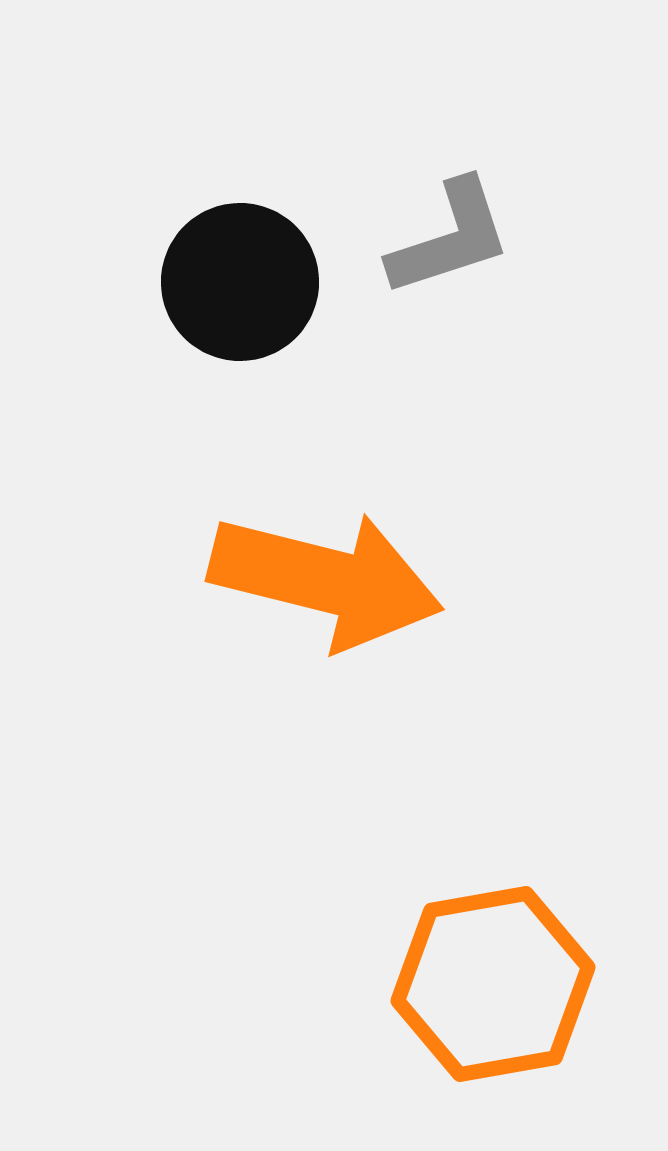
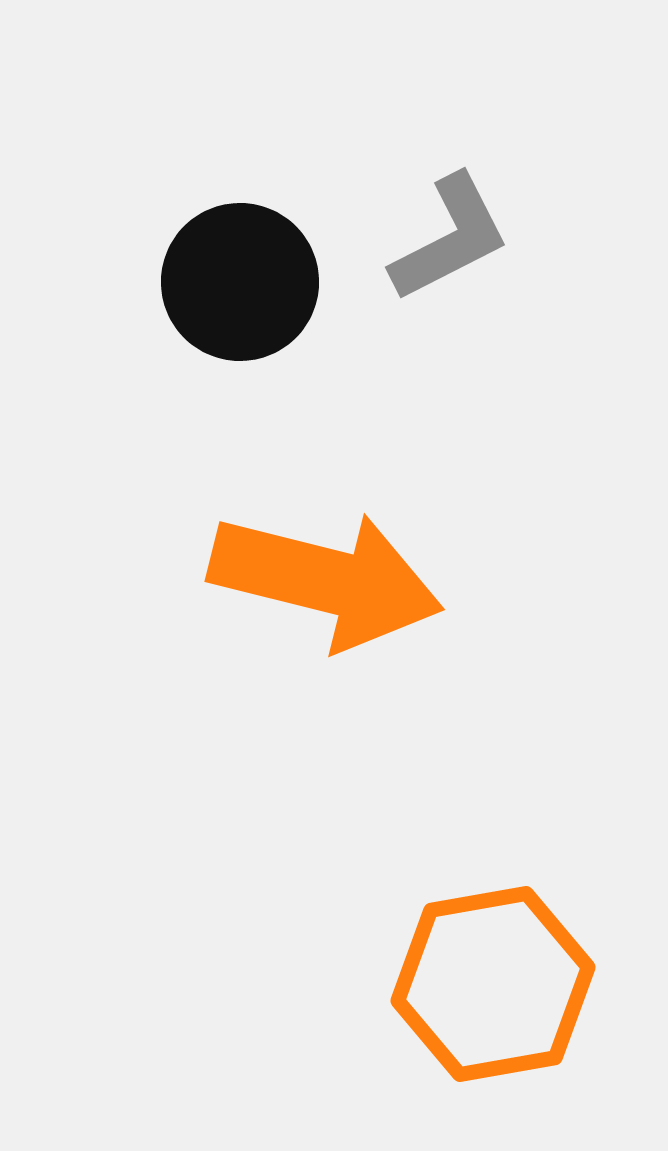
gray L-shape: rotated 9 degrees counterclockwise
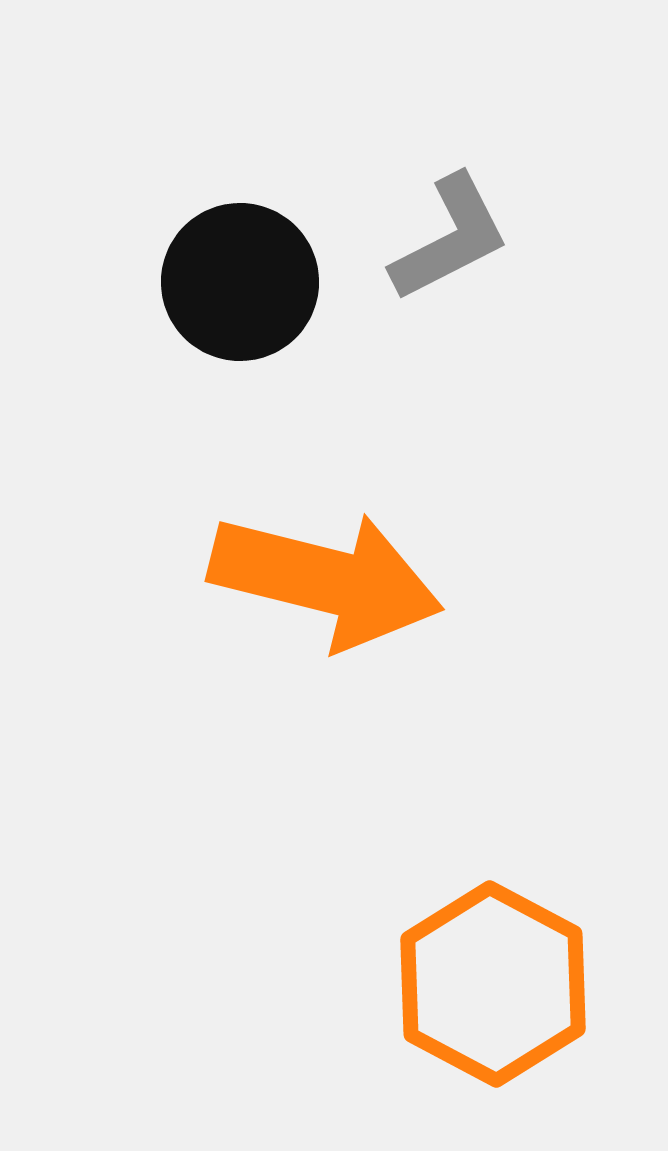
orange hexagon: rotated 22 degrees counterclockwise
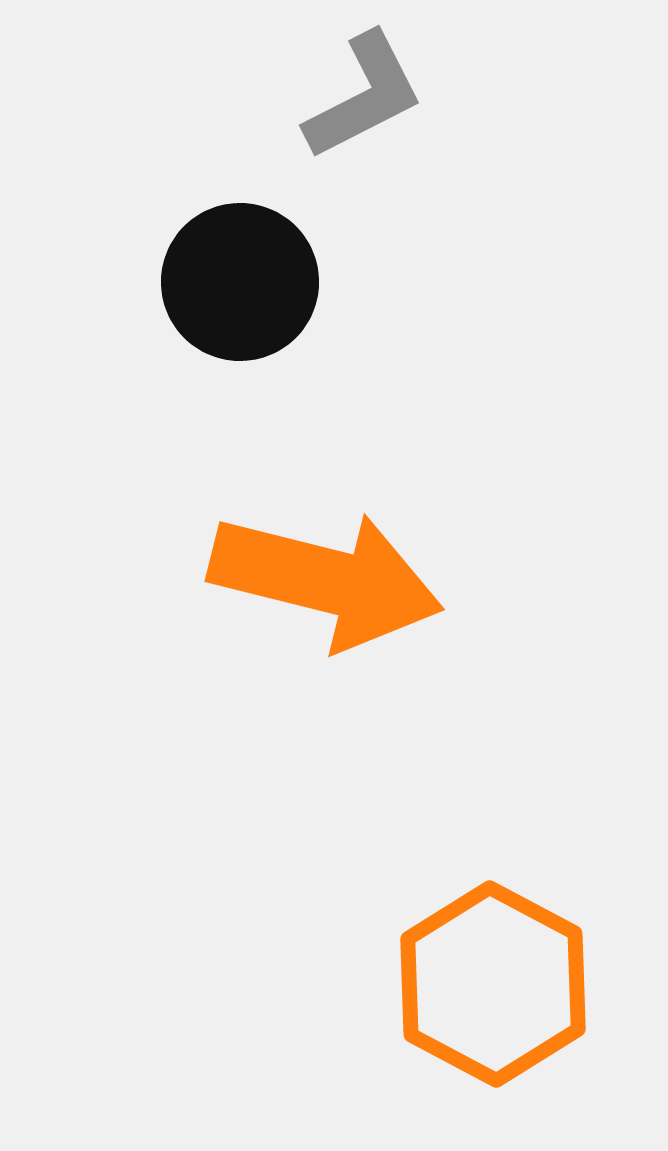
gray L-shape: moved 86 px left, 142 px up
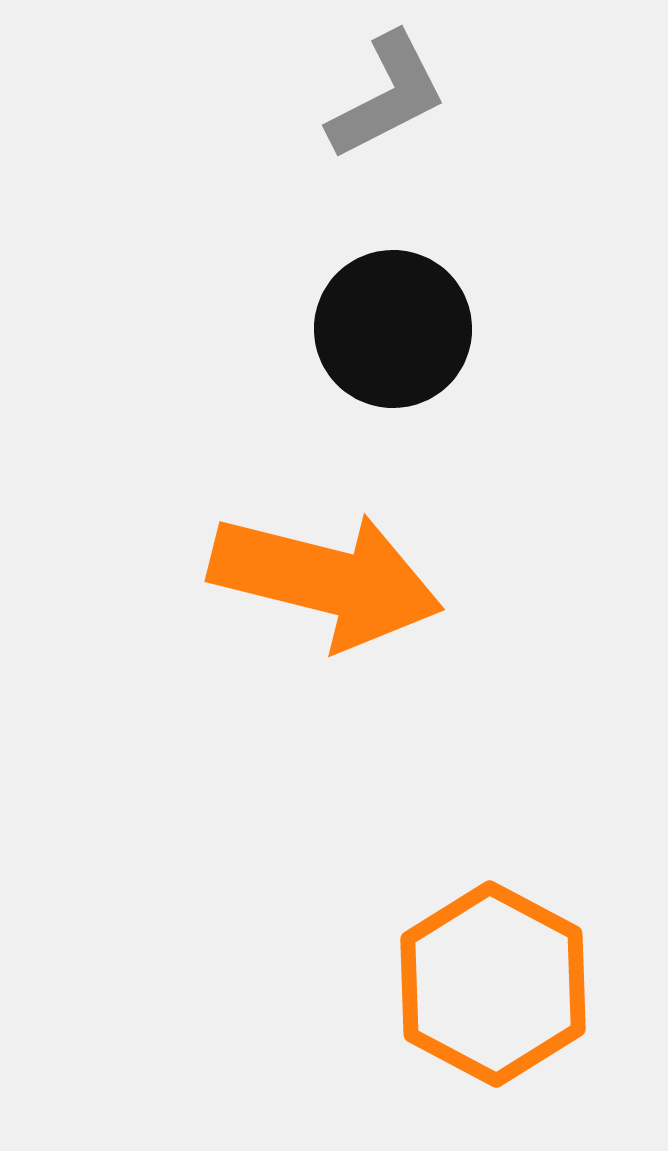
gray L-shape: moved 23 px right
black circle: moved 153 px right, 47 px down
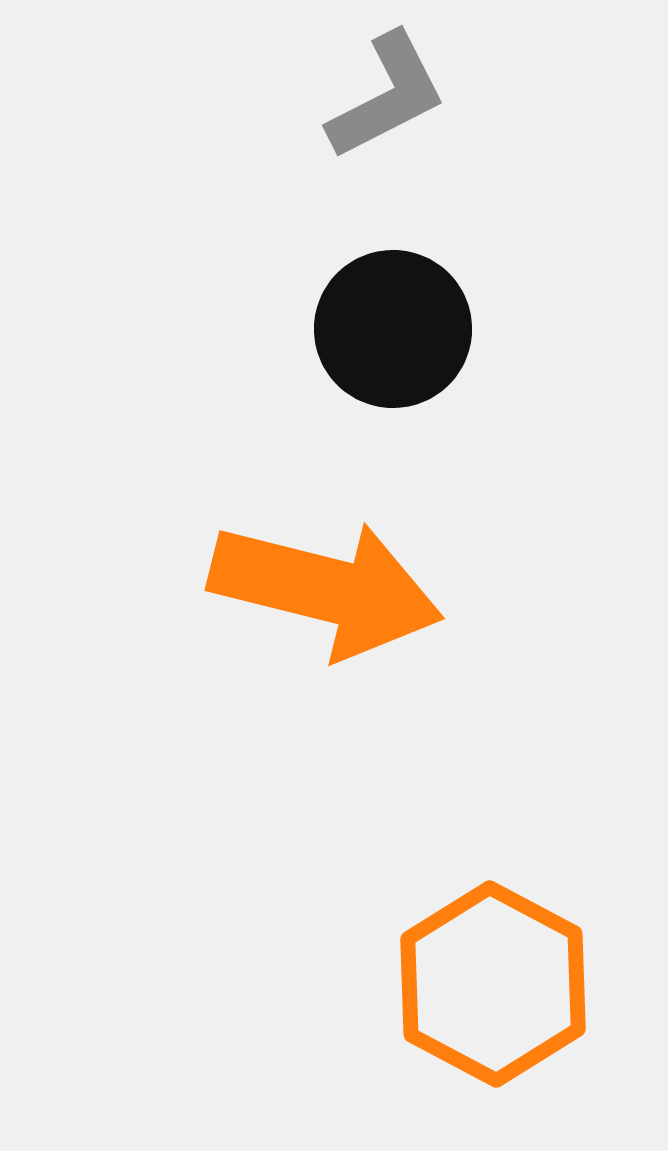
orange arrow: moved 9 px down
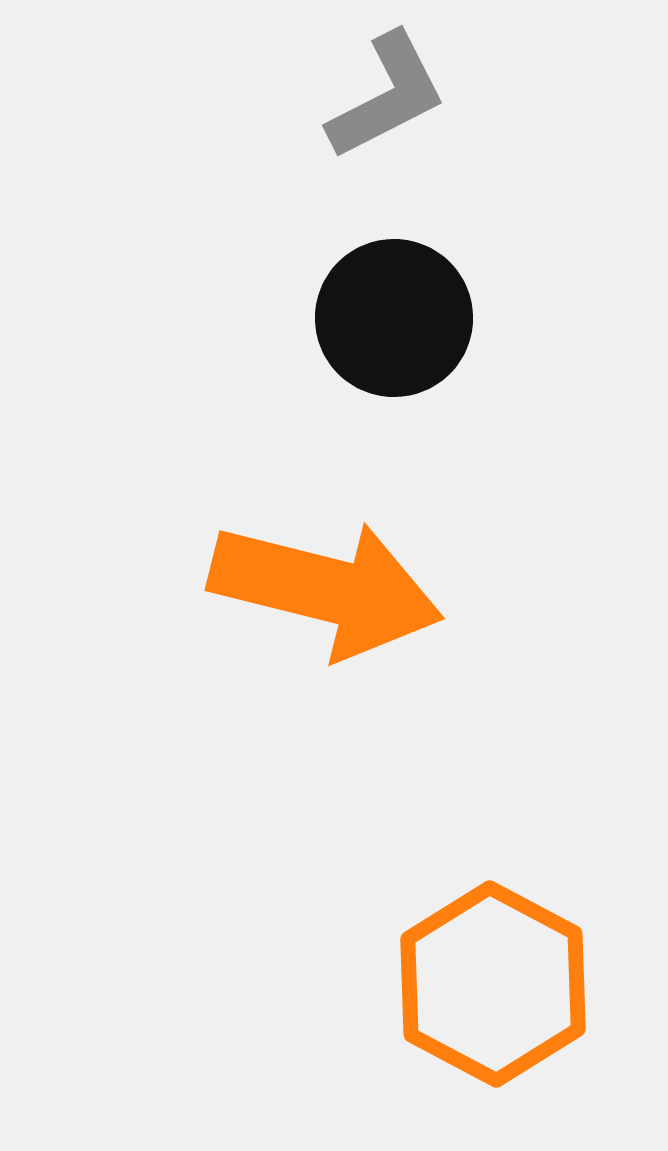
black circle: moved 1 px right, 11 px up
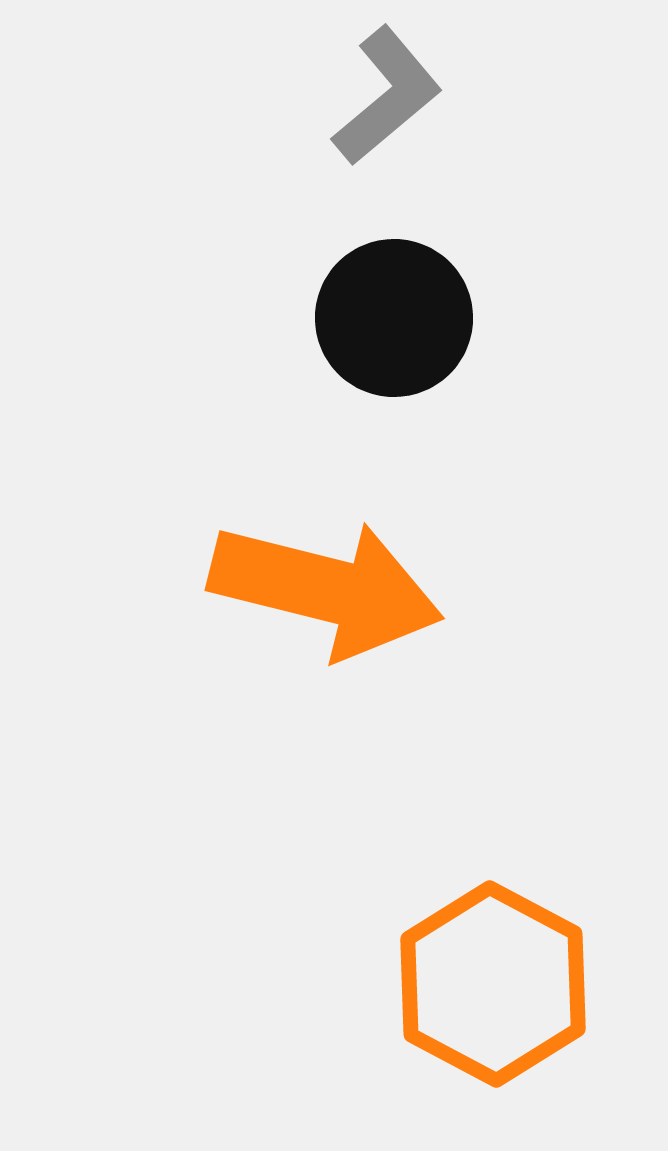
gray L-shape: rotated 13 degrees counterclockwise
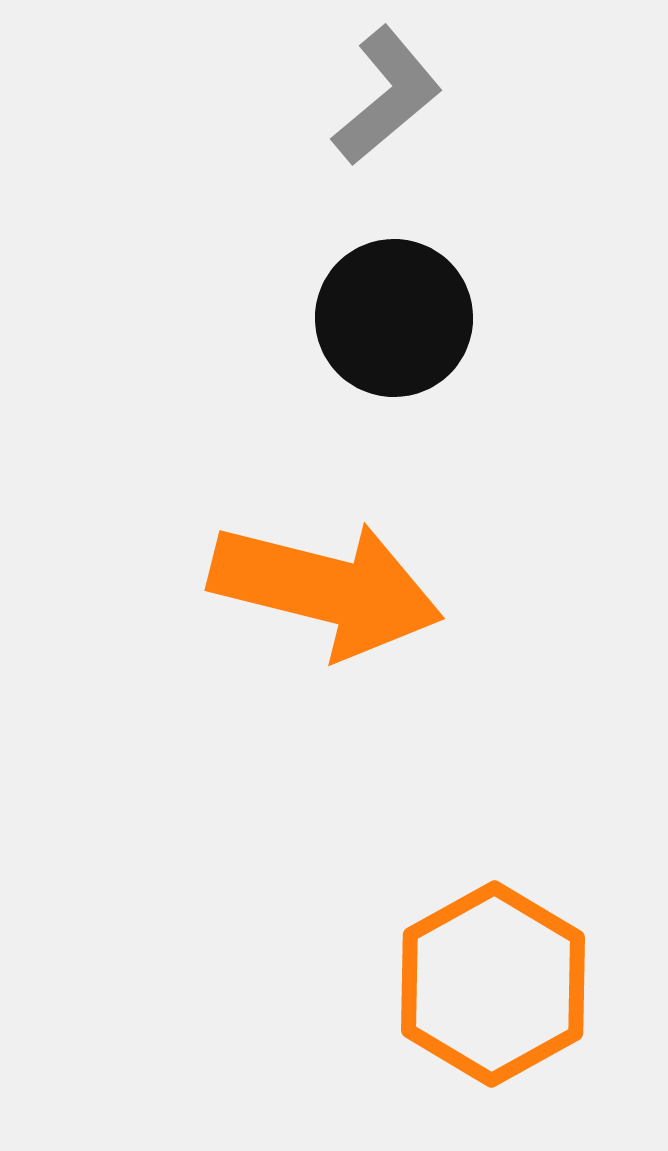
orange hexagon: rotated 3 degrees clockwise
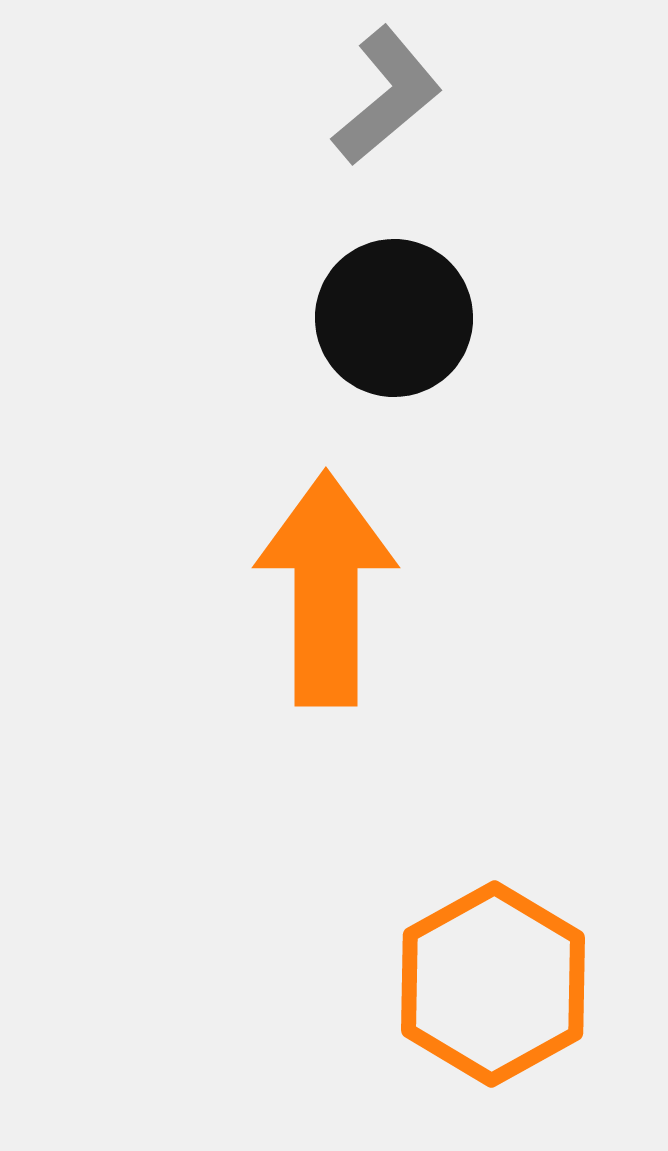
orange arrow: rotated 104 degrees counterclockwise
